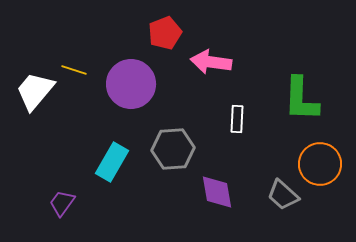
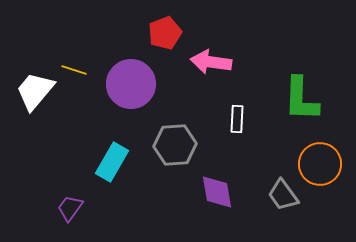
gray hexagon: moved 2 px right, 4 px up
gray trapezoid: rotated 12 degrees clockwise
purple trapezoid: moved 8 px right, 5 px down
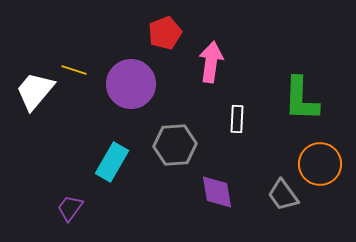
pink arrow: rotated 90 degrees clockwise
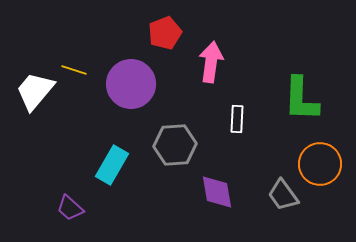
cyan rectangle: moved 3 px down
purple trapezoid: rotated 84 degrees counterclockwise
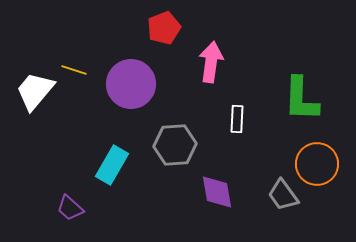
red pentagon: moved 1 px left, 5 px up
orange circle: moved 3 px left
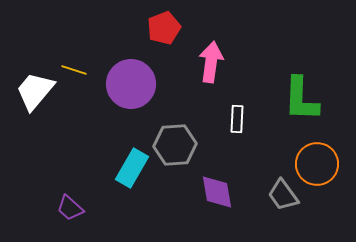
cyan rectangle: moved 20 px right, 3 px down
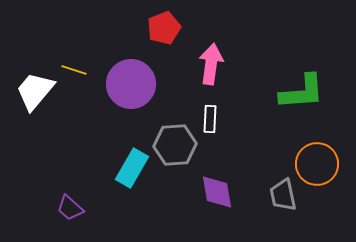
pink arrow: moved 2 px down
green L-shape: moved 1 px right, 7 px up; rotated 96 degrees counterclockwise
white rectangle: moved 27 px left
gray trapezoid: rotated 24 degrees clockwise
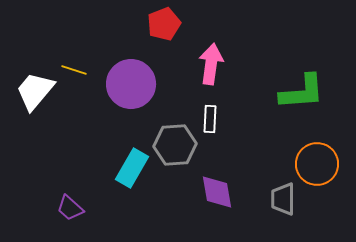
red pentagon: moved 4 px up
gray trapezoid: moved 4 px down; rotated 12 degrees clockwise
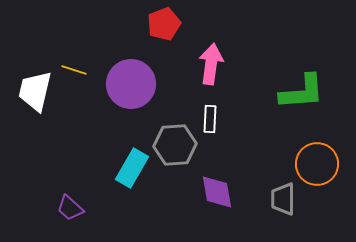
white trapezoid: rotated 27 degrees counterclockwise
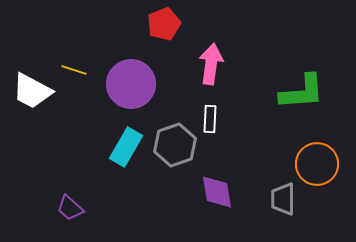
white trapezoid: moved 3 px left; rotated 75 degrees counterclockwise
gray hexagon: rotated 15 degrees counterclockwise
cyan rectangle: moved 6 px left, 21 px up
